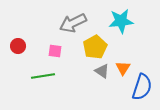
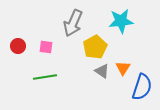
gray arrow: rotated 40 degrees counterclockwise
pink square: moved 9 px left, 4 px up
green line: moved 2 px right, 1 px down
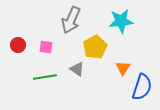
gray arrow: moved 2 px left, 3 px up
red circle: moved 1 px up
gray triangle: moved 25 px left, 2 px up
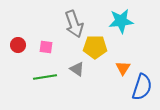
gray arrow: moved 3 px right, 4 px down; rotated 44 degrees counterclockwise
yellow pentagon: rotated 30 degrees clockwise
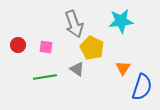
yellow pentagon: moved 3 px left, 1 px down; rotated 25 degrees clockwise
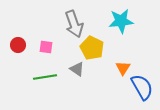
blue semicircle: rotated 48 degrees counterclockwise
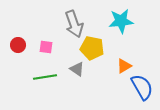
yellow pentagon: rotated 15 degrees counterclockwise
orange triangle: moved 1 px right, 2 px up; rotated 28 degrees clockwise
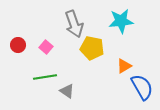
pink square: rotated 32 degrees clockwise
gray triangle: moved 10 px left, 22 px down
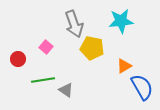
red circle: moved 14 px down
green line: moved 2 px left, 3 px down
gray triangle: moved 1 px left, 1 px up
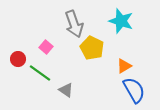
cyan star: rotated 25 degrees clockwise
yellow pentagon: rotated 15 degrees clockwise
green line: moved 3 px left, 7 px up; rotated 45 degrees clockwise
blue semicircle: moved 8 px left, 3 px down
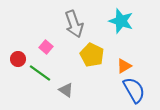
yellow pentagon: moved 7 px down
